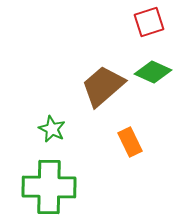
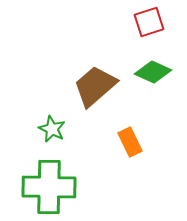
brown trapezoid: moved 8 px left
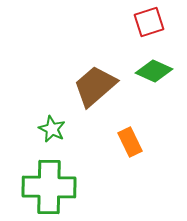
green diamond: moved 1 px right, 1 px up
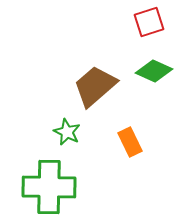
green star: moved 15 px right, 3 px down
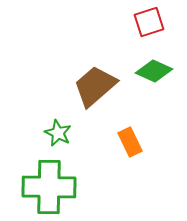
green star: moved 9 px left, 1 px down
